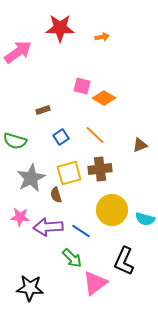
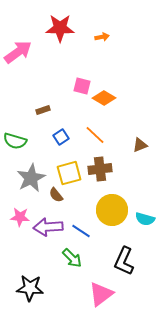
brown semicircle: rotated 21 degrees counterclockwise
pink triangle: moved 6 px right, 11 px down
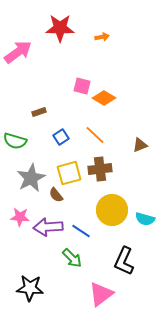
brown rectangle: moved 4 px left, 2 px down
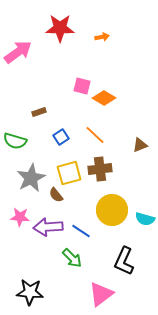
black star: moved 4 px down
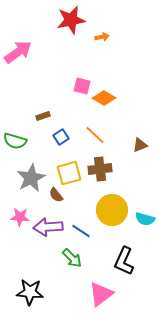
red star: moved 11 px right, 8 px up; rotated 12 degrees counterclockwise
brown rectangle: moved 4 px right, 4 px down
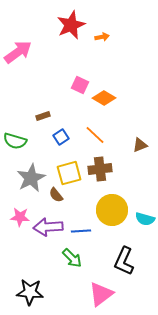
red star: moved 5 px down; rotated 12 degrees counterclockwise
pink square: moved 2 px left, 1 px up; rotated 12 degrees clockwise
blue line: rotated 36 degrees counterclockwise
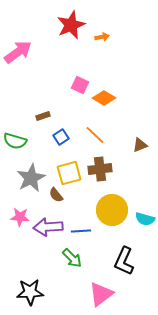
black star: rotated 8 degrees counterclockwise
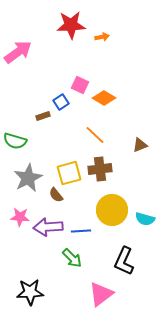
red star: rotated 20 degrees clockwise
blue square: moved 35 px up
gray star: moved 3 px left
